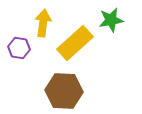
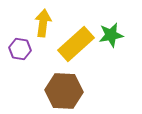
green star: moved 15 px down
yellow rectangle: moved 1 px right, 1 px down
purple hexagon: moved 1 px right, 1 px down
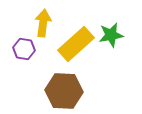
purple hexagon: moved 4 px right
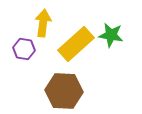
green star: rotated 20 degrees clockwise
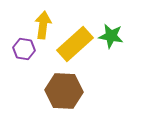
yellow arrow: moved 2 px down
green star: moved 1 px down
yellow rectangle: moved 1 px left
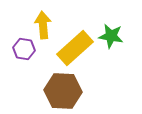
yellow arrow: rotated 12 degrees counterclockwise
yellow rectangle: moved 4 px down
brown hexagon: moved 1 px left
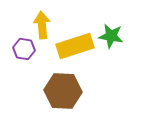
yellow arrow: moved 1 px left
yellow rectangle: moved 2 px up; rotated 24 degrees clockwise
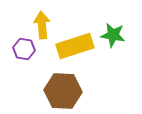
green star: moved 2 px right, 1 px up
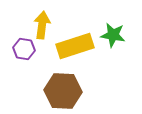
yellow arrow: rotated 12 degrees clockwise
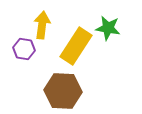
green star: moved 5 px left, 7 px up
yellow rectangle: moved 1 px right; rotated 39 degrees counterclockwise
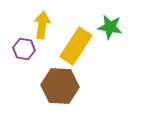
green star: moved 2 px right, 1 px up
brown hexagon: moved 3 px left, 5 px up
